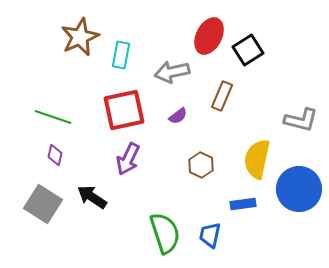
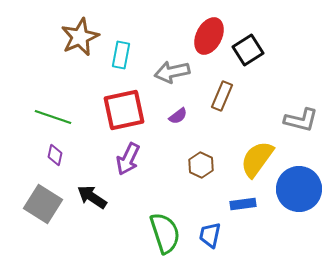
yellow semicircle: rotated 24 degrees clockwise
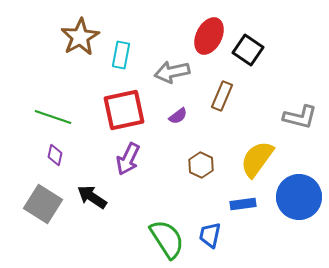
brown star: rotated 6 degrees counterclockwise
black square: rotated 24 degrees counterclockwise
gray L-shape: moved 1 px left, 3 px up
blue circle: moved 8 px down
green semicircle: moved 2 px right, 6 px down; rotated 15 degrees counterclockwise
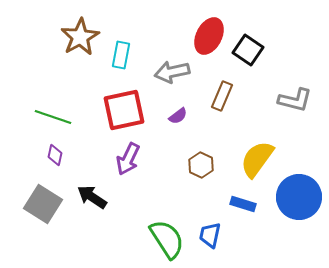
gray L-shape: moved 5 px left, 17 px up
blue rectangle: rotated 25 degrees clockwise
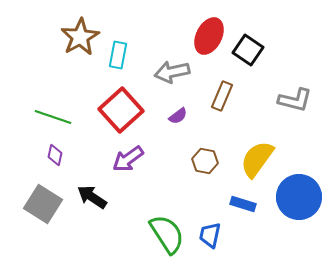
cyan rectangle: moved 3 px left
red square: moved 3 px left; rotated 30 degrees counterclockwise
purple arrow: rotated 28 degrees clockwise
brown hexagon: moved 4 px right, 4 px up; rotated 15 degrees counterclockwise
green semicircle: moved 5 px up
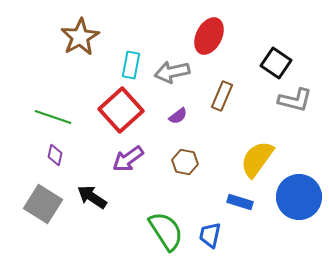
black square: moved 28 px right, 13 px down
cyan rectangle: moved 13 px right, 10 px down
brown hexagon: moved 20 px left, 1 px down
blue rectangle: moved 3 px left, 2 px up
green semicircle: moved 1 px left, 3 px up
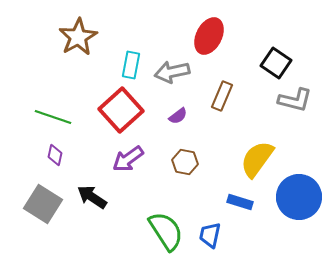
brown star: moved 2 px left
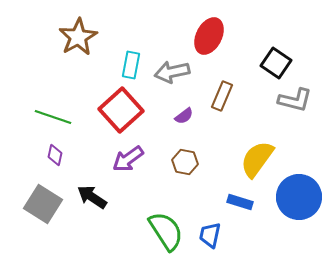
purple semicircle: moved 6 px right
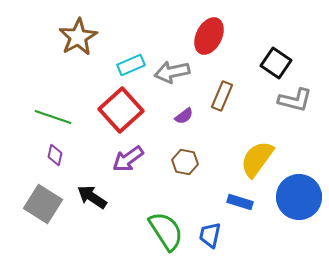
cyan rectangle: rotated 56 degrees clockwise
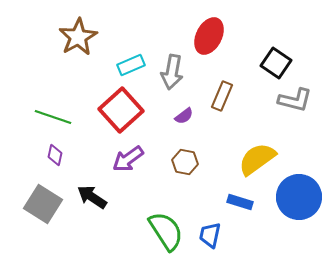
gray arrow: rotated 68 degrees counterclockwise
yellow semicircle: rotated 18 degrees clockwise
